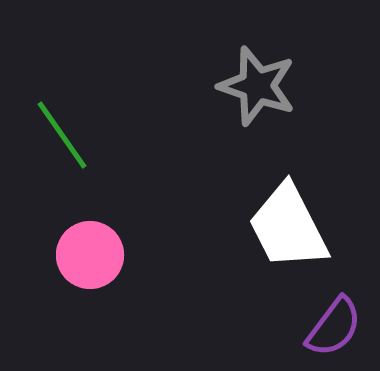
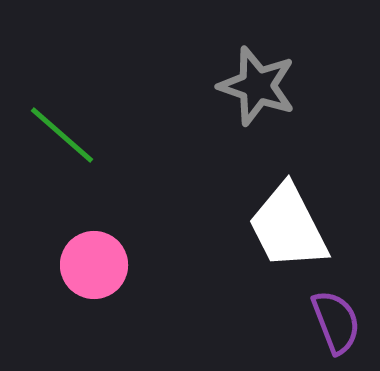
green line: rotated 14 degrees counterclockwise
pink circle: moved 4 px right, 10 px down
purple semicircle: moved 2 px right, 5 px up; rotated 58 degrees counterclockwise
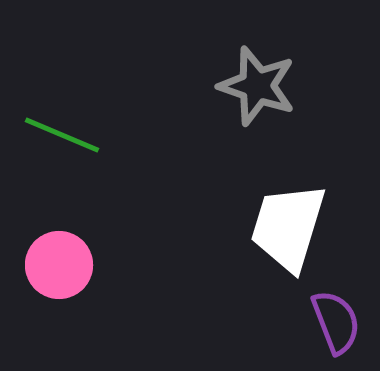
green line: rotated 18 degrees counterclockwise
white trapezoid: rotated 44 degrees clockwise
pink circle: moved 35 px left
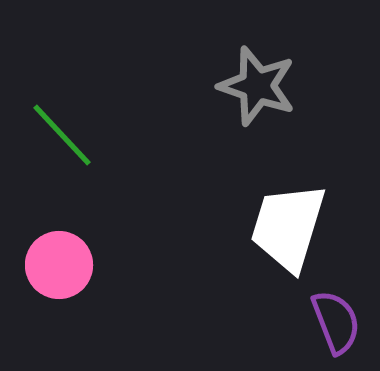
green line: rotated 24 degrees clockwise
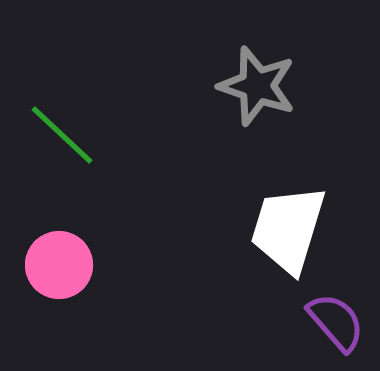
green line: rotated 4 degrees counterclockwise
white trapezoid: moved 2 px down
purple semicircle: rotated 20 degrees counterclockwise
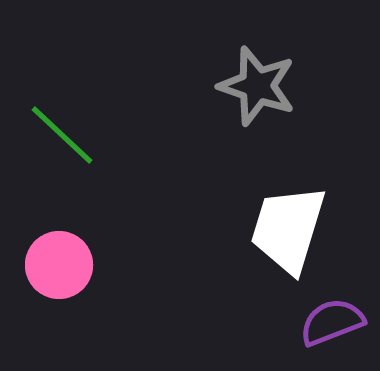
purple semicircle: moved 4 px left; rotated 70 degrees counterclockwise
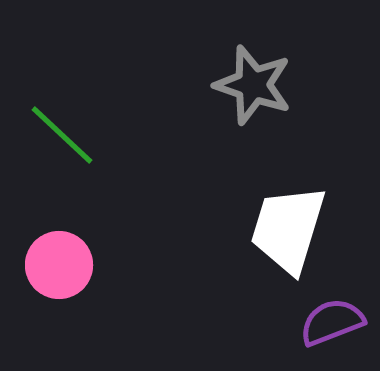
gray star: moved 4 px left, 1 px up
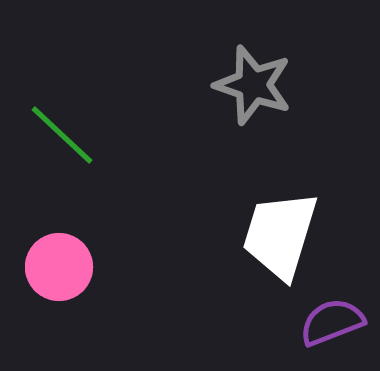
white trapezoid: moved 8 px left, 6 px down
pink circle: moved 2 px down
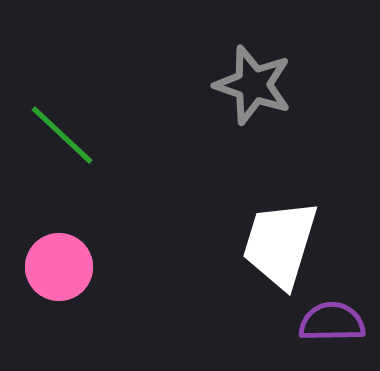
white trapezoid: moved 9 px down
purple semicircle: rotated 20 degrees clockwise
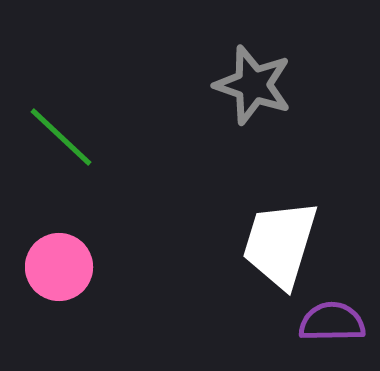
green line: moved 1 px left, 2 px down
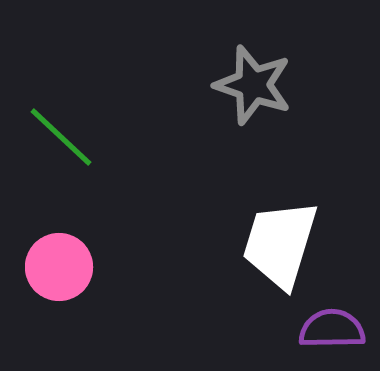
purple semicircle: moved 7 px down
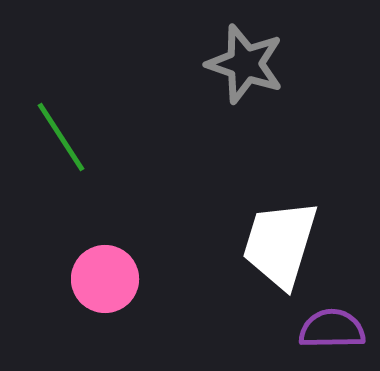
gray star: moved 8 px left, 21 px up
green line: rotated 14 degrees clockwise
pink circle: moved 46 px right, 12 px down
